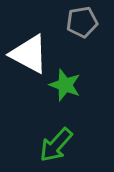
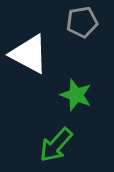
green star: moved 11 px right, 10 px down
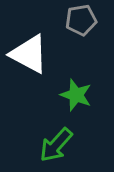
gray pentagon: moved 1 px left, 2 px up
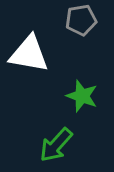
white triangle: rotated 18 degrees counterclockwise
green star: moved 6 px right, 1 px down
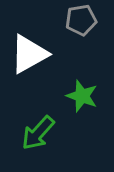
white triangle: rotated 39 degrees counterclockwise
green arrow: moved 18 px left, 12 px up
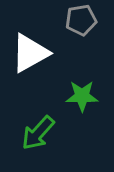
white triangle: moved 1 px right, 1 px up
green star: rotated 20 degrees counterclockwise
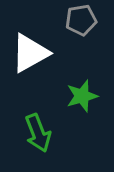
green star: rotated 16 degrees counterclockwise
green arrow: rotated 63 degrees counterclockwise
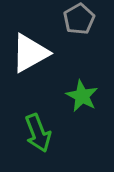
gray pentagon: moved 2 px left, 1 px up; rotated 20 degrees counterclockwise
green star: rotated 28 degrees counterclockwise
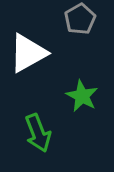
gray pentagon: moved 1 px right
white triangle: moved 2 px left
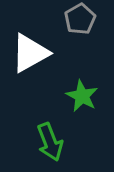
white triangle: moved 2 px right
green arrow: moved 12 px right, 9 px down
